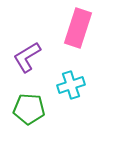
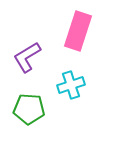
pink rectangle: moved 3 px down
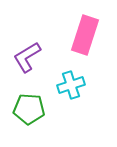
pink rectangle: moved 7 px right, 4 px down
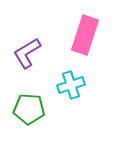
purple L-shape: moved 4 px up
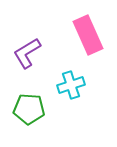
pink rectangle: moved 3 px right; rotated 42 degrees counterclockwise
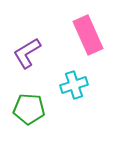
cyan cross: moved 3 px right
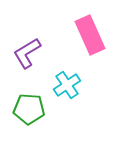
pink rectangle: moved 2 px right
cyan cross: moved 7 px left; rotated 16 degrees counterclockwise
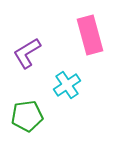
pink rectangle: rotated 9 degrees clockwise
green pentagon: moved 2 px left, 7 px down; rotated 12 degrees counterclockwise
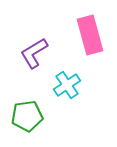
purple L-shape: moved 7 px right
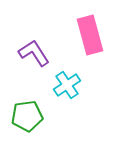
purple L-shape: rotated 88 degrees clockwise
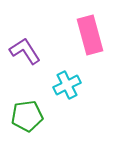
purple L-shape: moved 9 px left, 2 px up
cyan cross: rotated 8 degrees clockwise
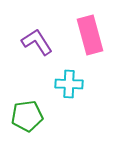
purple L-shape: moved 12 px right, 9 px up
cyan cross: moved 2 px right, 1 px up; rotated 28 degrees clockwise
